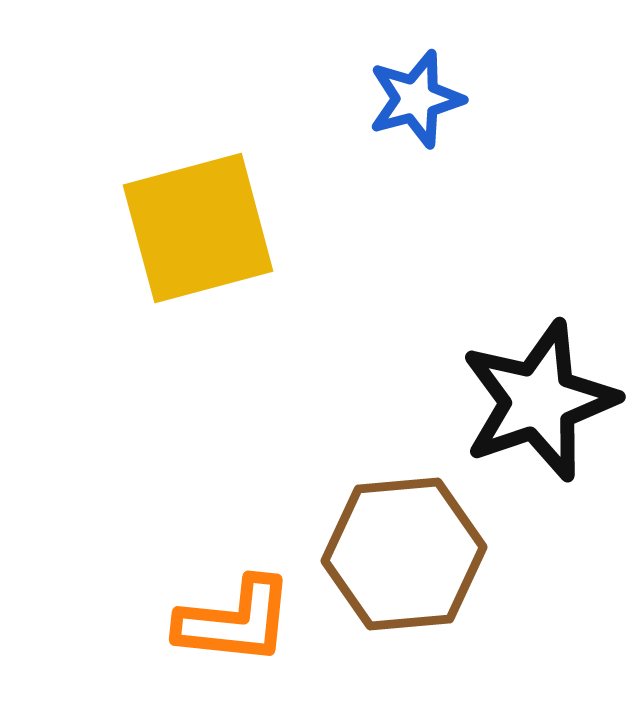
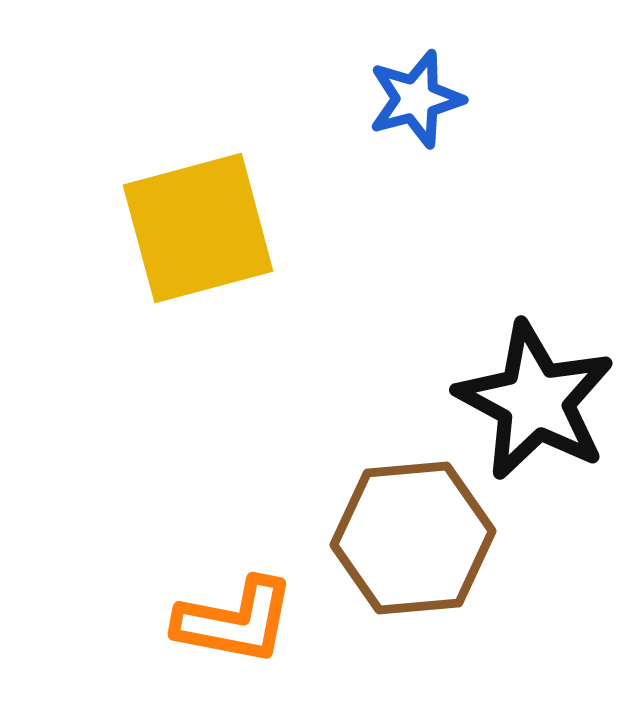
black star: moved 4 px left; rotated 25 degrees counterclockwise
brown hexagon: moved 9 px right, 16 px up
orange L-shape: rotated 5 degrees clockwise
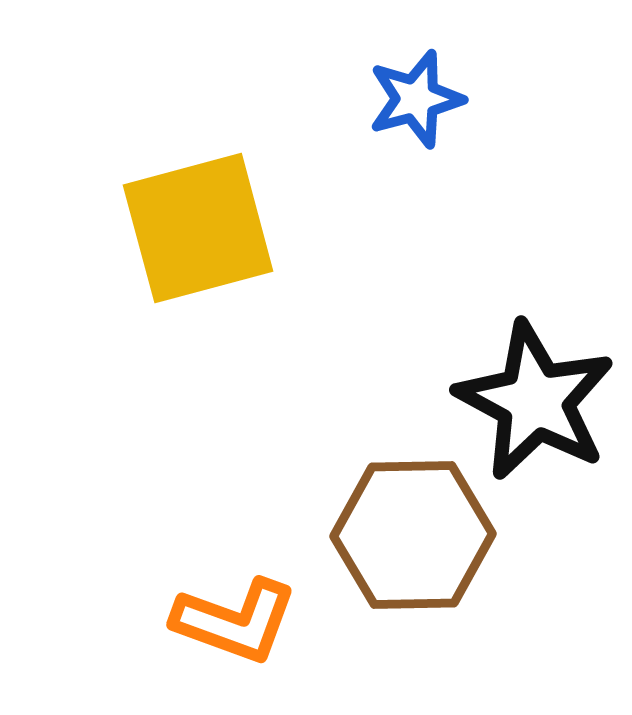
brown hexagon: moved 3 px up; rotated 4 degrees clockwise
orange L-shape: rotated 9 degrees clockwise
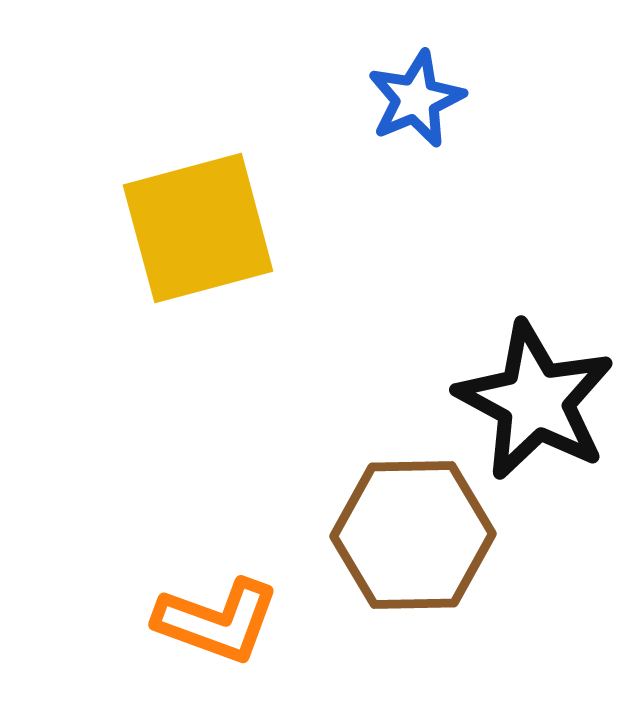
blue star: rotated 8 degrees counterclockwise
orange L-shape: moved 18 px left
